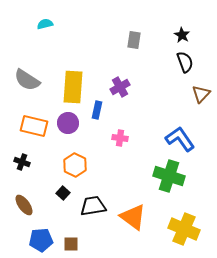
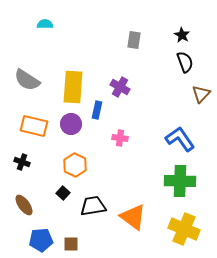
cyan semicircle: rotated 14 degrees clockwise
purple cross: rotated 30 degrees counterclockwise
purple circle: moved 3 px right, 1 px down
green cross: moved 11 px right, 5 px down; rotated 16 degrees counterclockwise
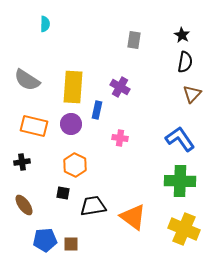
cyan semicircle: rotated 91 degrees clockwise
black semicircle: rotated 30 degrees clockwise
brown triangle: moved 9 px left
black cross: rotated 28 degrees counterclockwise
black square: rotated 32 degrees counterclockwise
blue pentagon: moved 4 px right
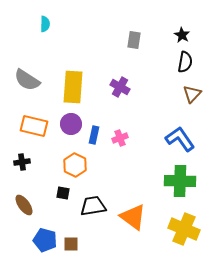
blue rectangle: moved 3 px left, 25 px down
pink cross: rotated 28 degrees counterclockwise
blue pentagon: rotated 20 degrees clockwise
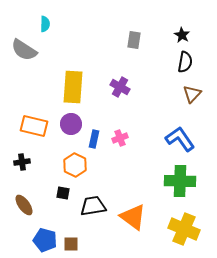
gray semicircle: moved 3 px left, 30 px up
blue rectangle: moved 4 px down
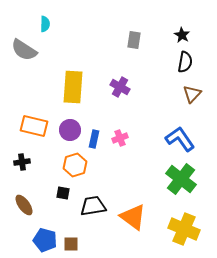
purple circle: moved 1 px left, 6 px down
orange hexagon: rotated 15 degrees clockwise
green cross: moved 1 px right, 2 px up; rotated 36 degrees clockwise
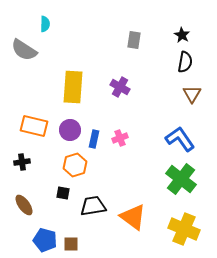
brown triangle: rotated 12 degrees counterclockwise
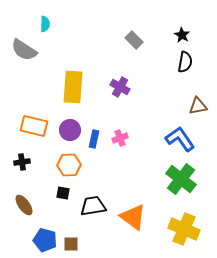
gray rectangle: rotated 54 degrees counterclockwise
brown triangle: moved 6 px right, 12 px down; rotated 48 degrees clockwise
orange hexagon: moved 6 px left; rotated 15 degrees clockwise
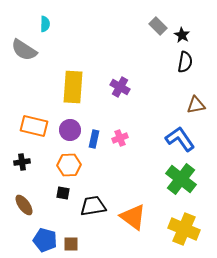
gray rectangle: moved 24 px right, 14 px up
brown triangle: moved 2 px left, 1 px up
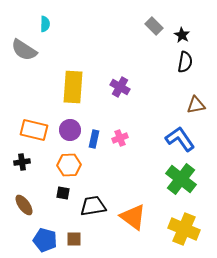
gray rectangle: moved 4 px left
orange rectangle: moved 4 px down
brown square: moved 3 px right, 5 px up
